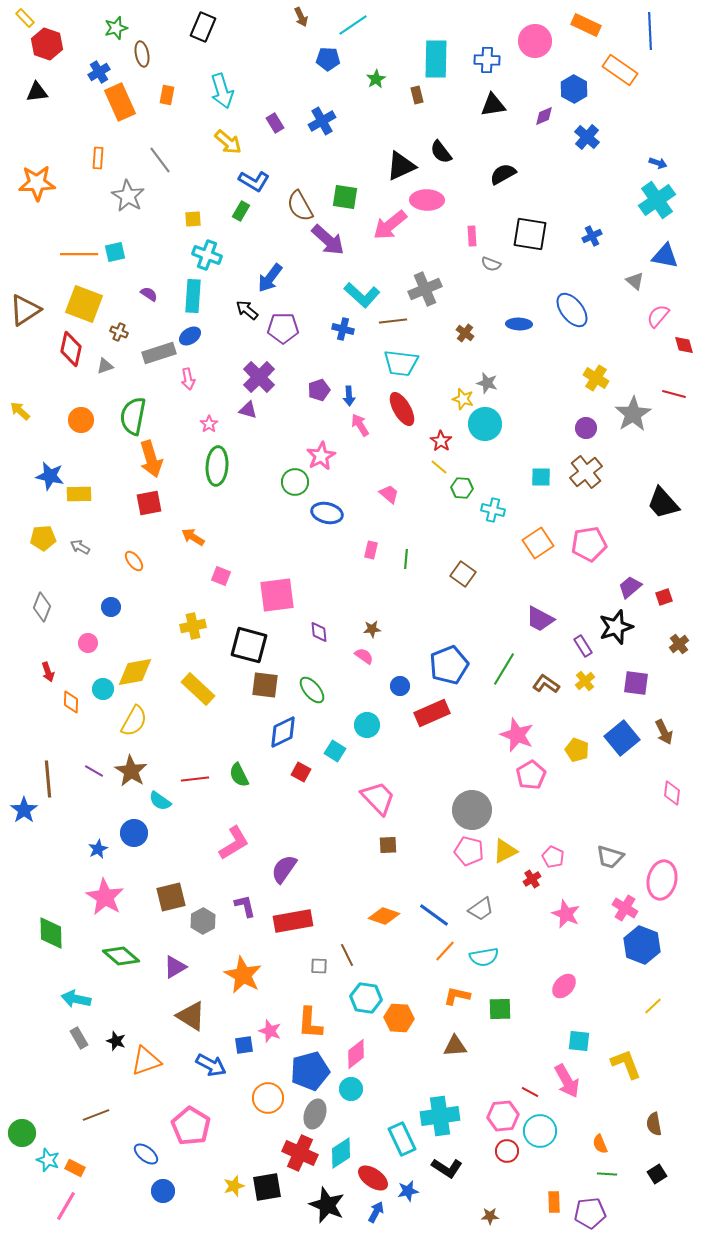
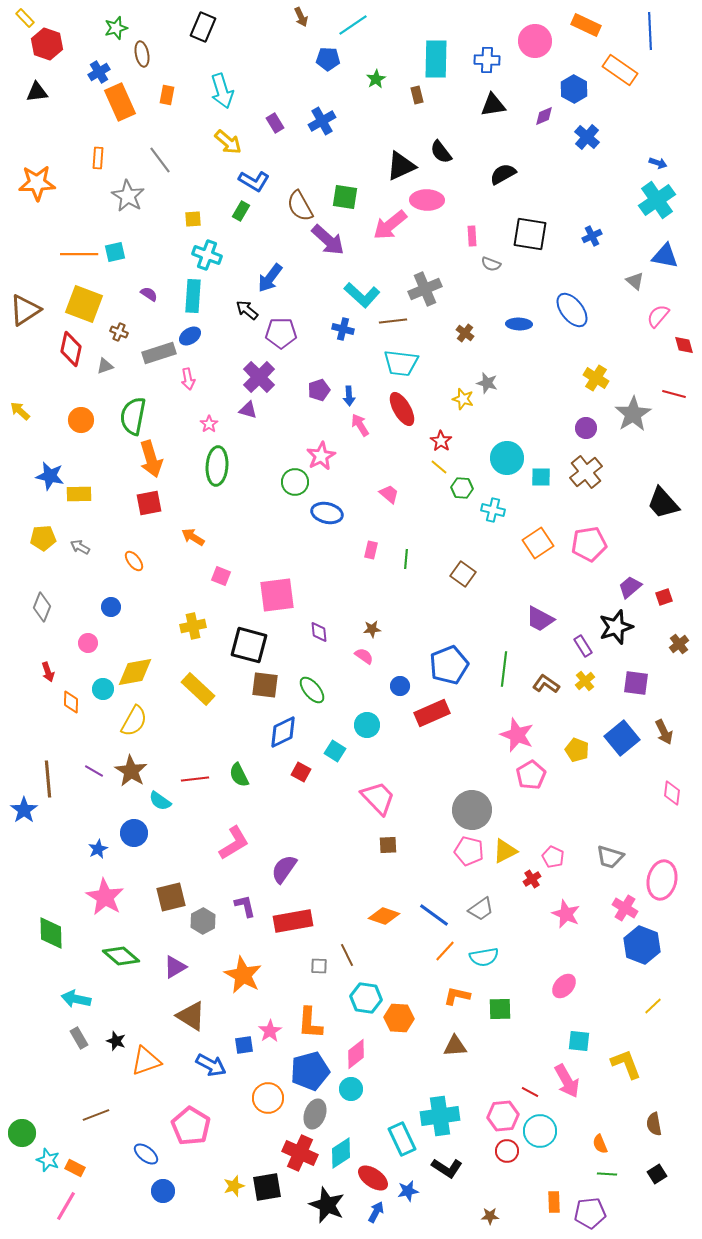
purple pentagon at (283, 328): moved 2 px left, 5 px down
cyan circle at (485, 424): moved 22 px right, 34 px down
green line at (504, 669): rotated 24 degrees counterclockwise
pink star at (270, 1031): rotated 20 degrees clockwise
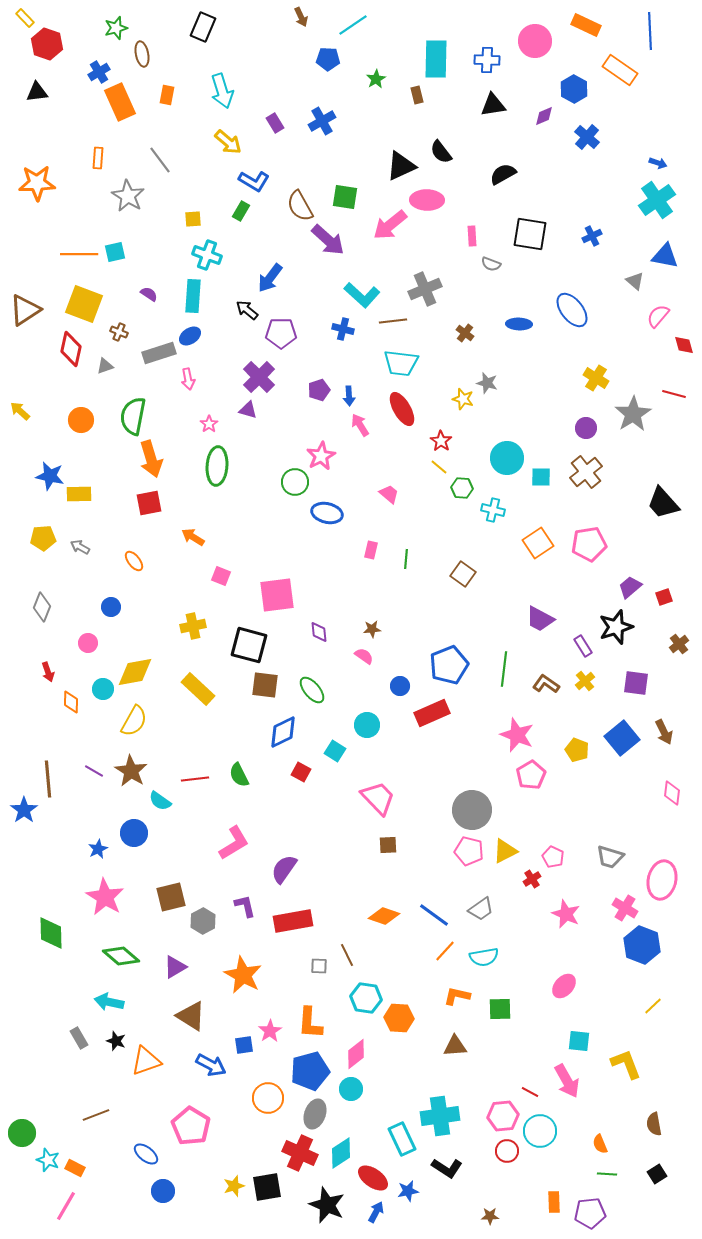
cyan arrow at (76, 999): moved 33 px right, 3 px down
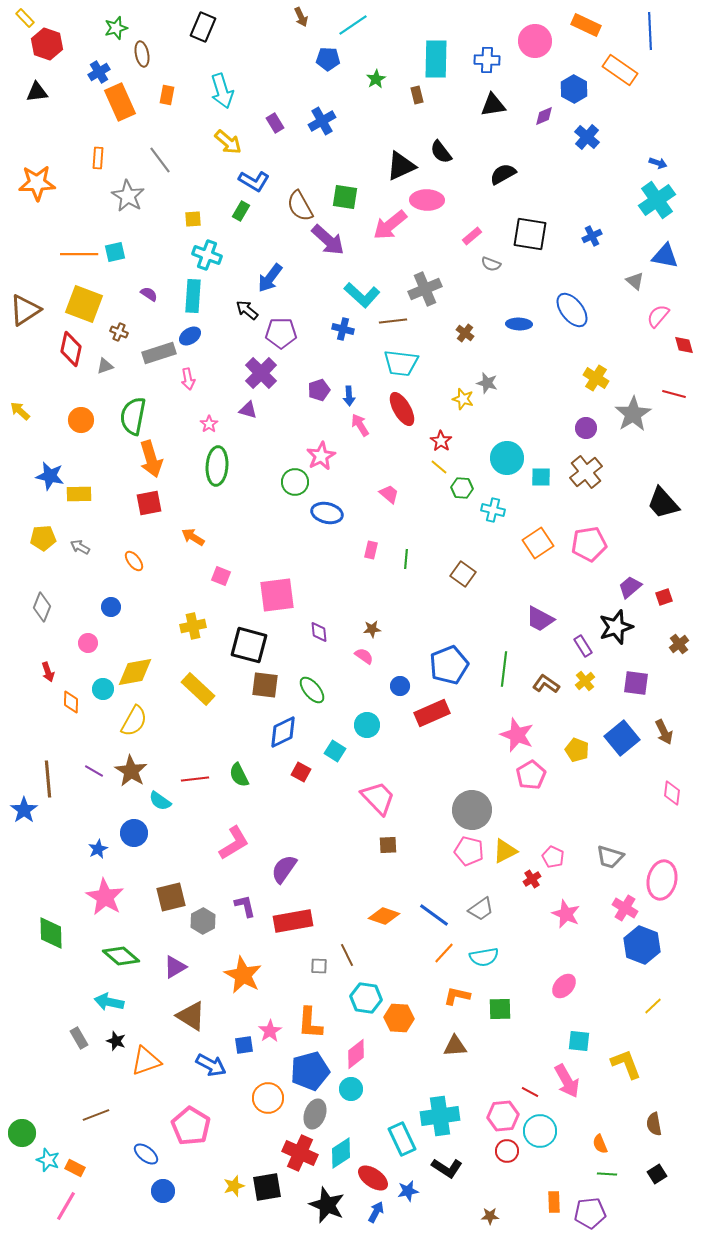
pink rectangle at (472, 236): rotated 54 degrees clockwise
purple cross at (259, 377): moved 2 px right, 4 px up
orange line at (445, 951): moved 1 px left, 2 px down
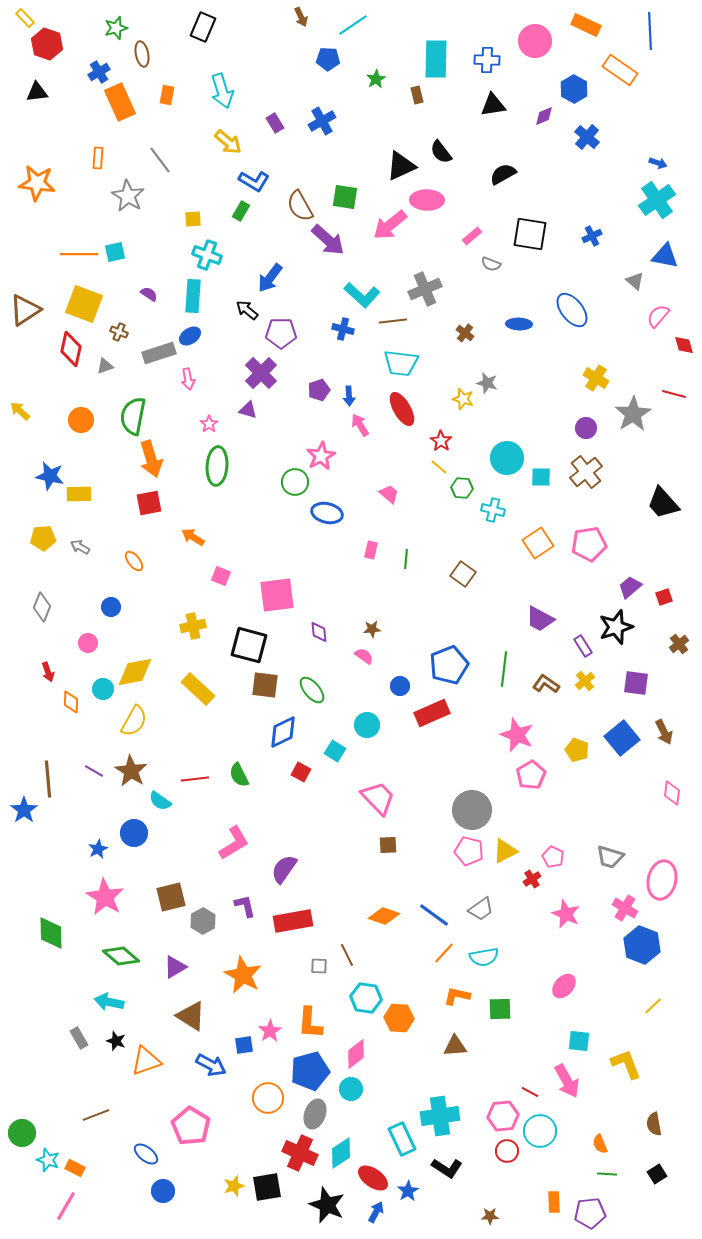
orange star at (37, 183): rotated 9 degrees clockwise
blue star at (408, 1191): rotated 20 degrees counterclockwise
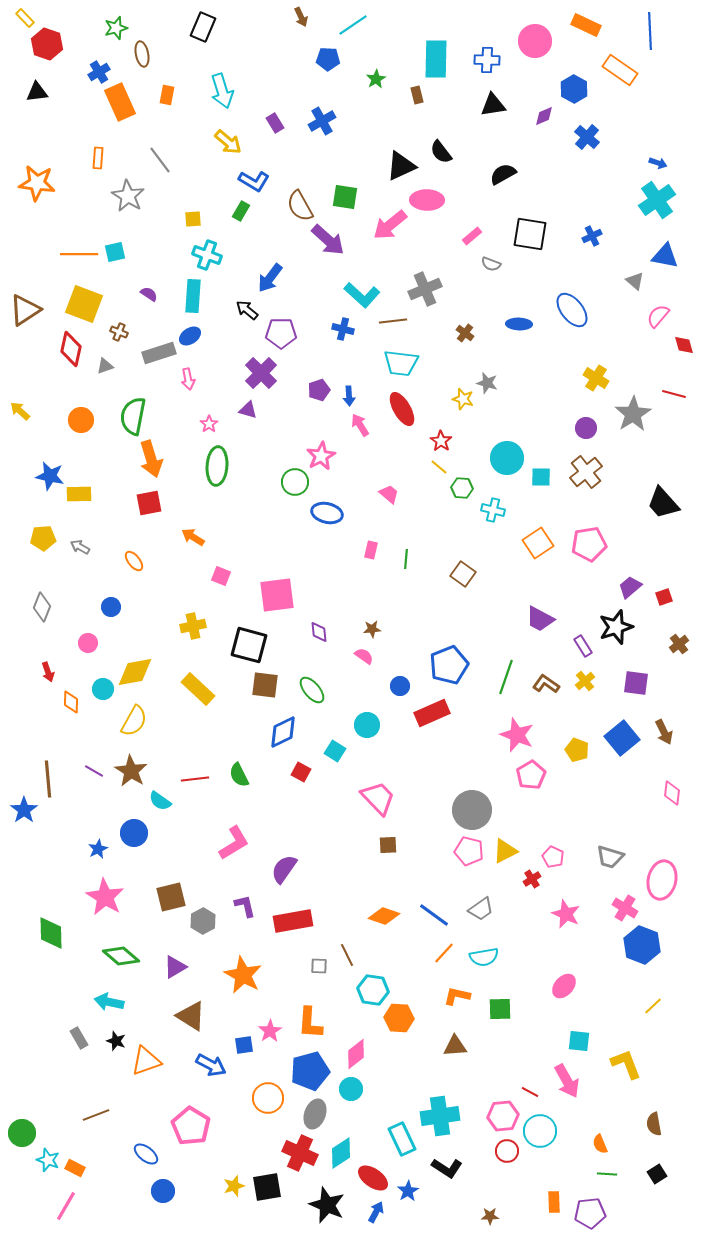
green line at (504, 669): moved 2 px right, 8 px down; rotated 12 degrees clockwise
cyan hexagon at (366, 998): moved 7 px right, 8 px up
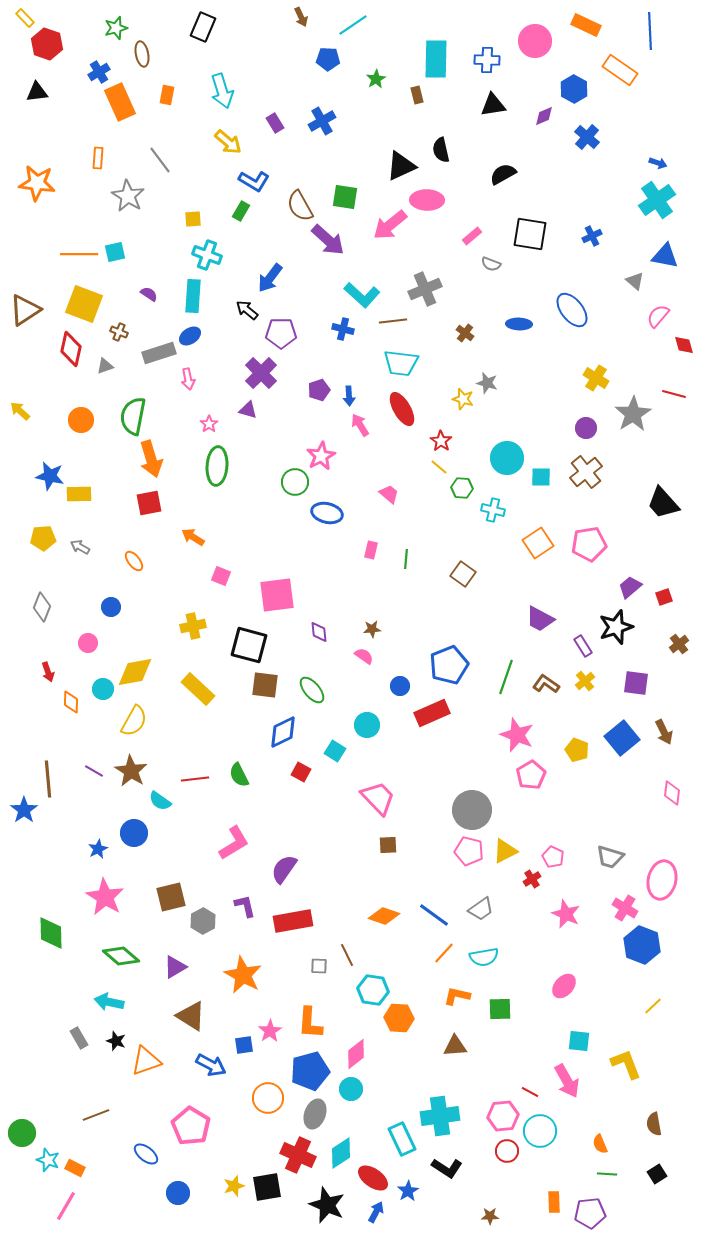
black semicircle at (441, 152): moved 2 px up; rotated 25 degrees clockwise
red cross at (300, 1153): moved 2 px left, 2 px down
blue circle at (163, 1191): moved 15 px right, 2 px down
